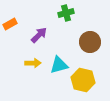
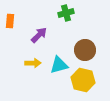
orange rectangle: moved 3 px up; rotated 56 degrees counterclockwise
brown circle: moved 5 px left, 8 px down
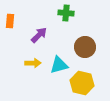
green cross: rotated 21 degrees clockwise
brown circle: moved 3 px up
yellow hexagon: moved 1 px left, 3 px down
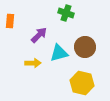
green cross: rotated 14 degrees clockwise
cyan triangle: moved 12 px up
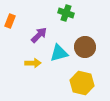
orange rectangle: rotated 16 degrees clockwise
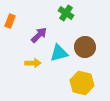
green cross: rotated 14 degrees clockwise
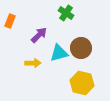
brown circle: moved 4 px left, 1 px down
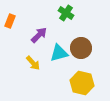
yellow arrow: rotated 49 degrees clockwise
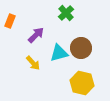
green cross: rotated 14 degrees clockwise
purple arrow: moved 3 px left
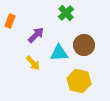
brown circle: moved 3 px right, 3 px up
cyan triangle: rotated 12 degrees clockwise
yellow hexagon: moved 3 px left, 2 px up
